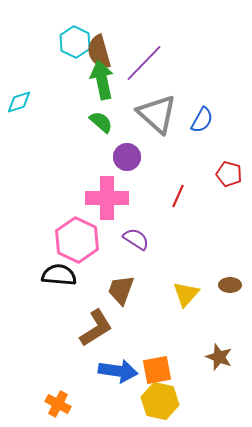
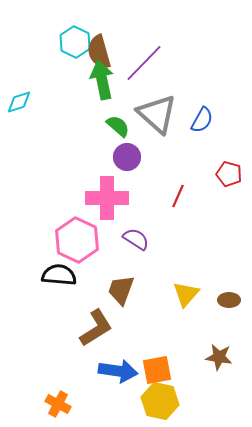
green semicircle: moved 17 px right, 4 px down
brown ellipse: moved 1 px left, 15 px down
brown star: rotated 12 degrees counterclockwise
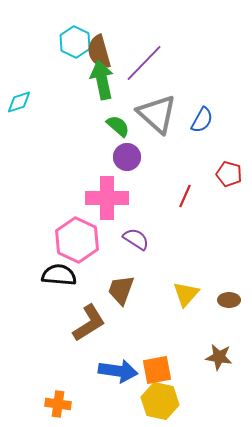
red line: moved 7 px right
brown L-shape: moved 7 px left, 5 px up
orange cross: rotated 20 degrees counterclockwise
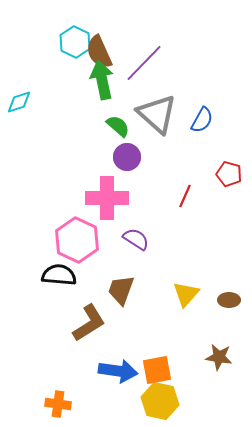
brown semicircle: rotated 8 degrees counterclockwise
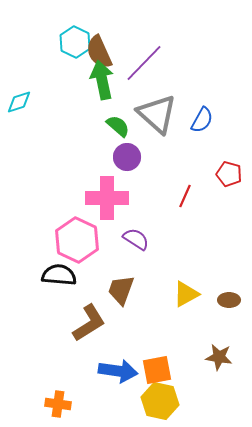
yellow triangle: rotated 20 degrees clockwise
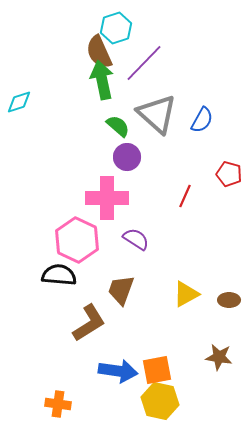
cyan hexagon: moved 41 px right, 14 px up; rotated 16 degrees clockwise
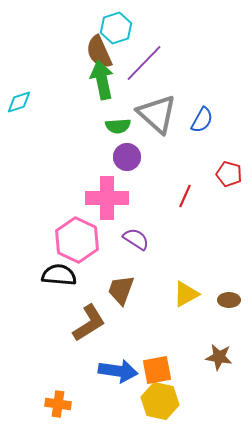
green semicircle: rotated 135 degrees clockwise
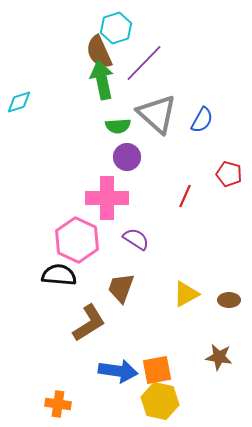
brown trapezoid: moved 2 px up
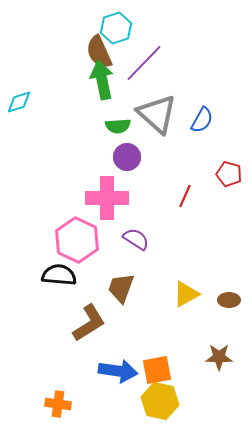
brown star: rotated 8 degrees counterclockwise
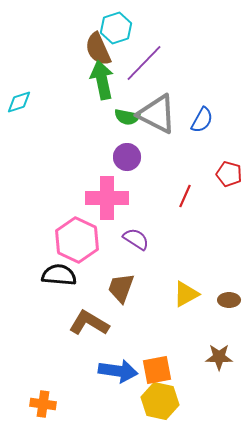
brown semicircle: moved 1 px left, 3 px up
gray triangle: rotated 15 degrees counterclockwise
green semicircle: moved 9 px right, 9 px up; rotated 15 degrees clockwise
brown L-shape: rotated 117 degrees counterclockwise
orange cross: moved 15 px left
